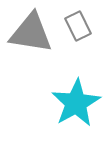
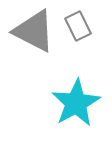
gray triangle: moved 3 px right, 2 px up; rotated 18 degrees clockwise
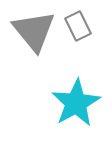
gray triangle: rotated 24 degrees clockwise
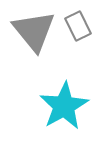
cyan star: moved 12 px left, 3 px down
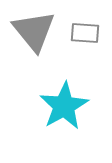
gray rectangle: moved 7 px right, 7 px down; rotated 60 degrees counterclockwise
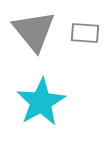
cyan star: moved 23 px left, 4 px up
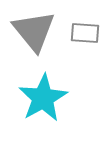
cyan star: moved 2 px right, 4 px up
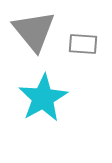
gray rectangle: moved 2 px left, 11 px down
